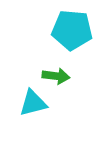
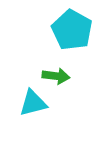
cyan pentagon: rotated 24 degrees clockwise
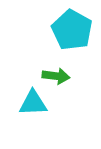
cyan triangle: rotated 12 degrees clockwise
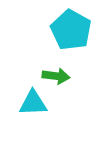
cyan pentagon: moved 1 px left
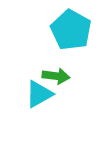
cyan triangle: moved 6 px right, 9 px up; rotated 28 degrees counterclockwise
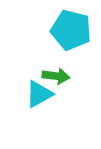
cyan pentagon: rotated 15 degrees counterclockwise
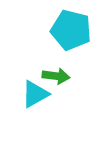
cyan triangle: moved 4 px left
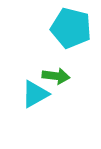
cyan pentagon: moved 2 px up
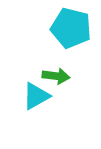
cyan triangle: moved 1 px right, 2 px down
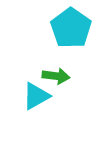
cyan pentagon: rotated 21 degrees clockwise
